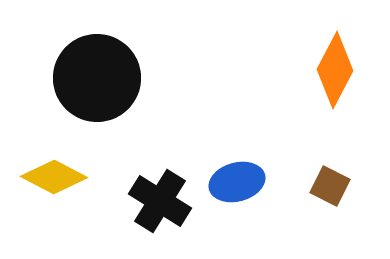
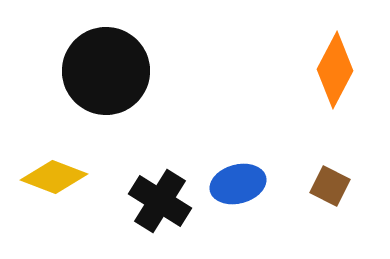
black circle: moved 9 px right, 7 px up
yellow diamond: rotated 6 degrees counterclockwise
blue ellipse: moved 1 px right, 2 px down
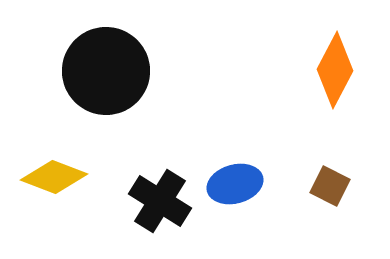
blue ellipse: moved 3 px left
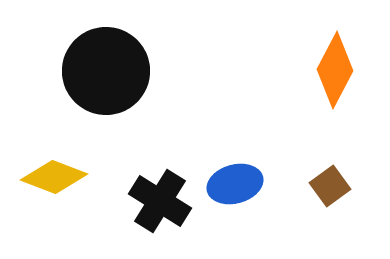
brown square: rotated 27 degrees clockwise
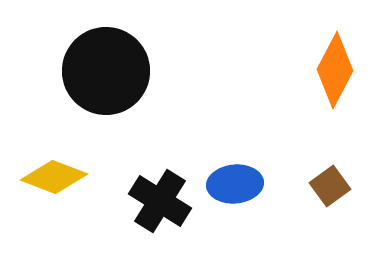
blue ellipse: rotated 10 degrees clockwise
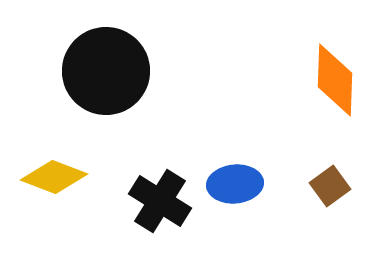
orange diamond: moved 10 px down; rotated 26 degrees counterclockwise
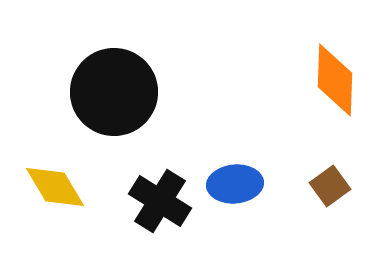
black circle: moved 8 px right, 21 px down
yellow diamond: moved 1 px right, 10 px down; rotated 38 degrees clockwise
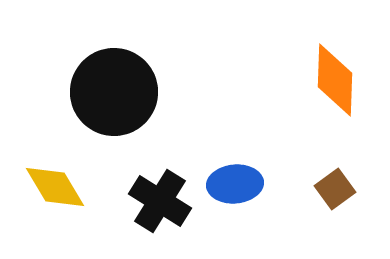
brown square: moved 5 px right, 3 px down
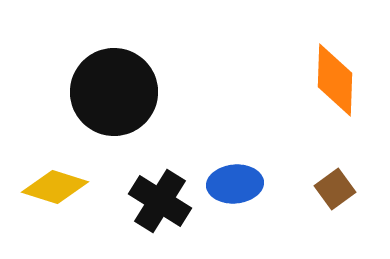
yellow diamond: rotated 42 degrees counterclockwise
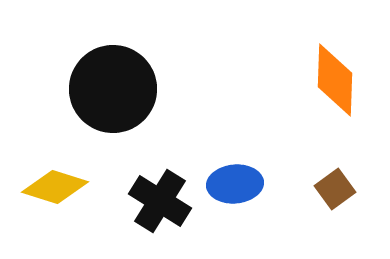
black circle: moved 1 px left, 3 px up
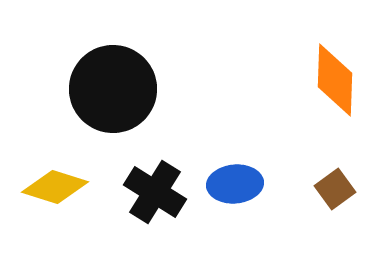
black cross: moved 5 px left, 9 px up
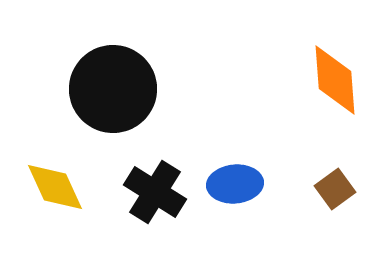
orange diamond: rotated 6 degrees counterclockwise
yellow diamond: rotated 48 degrees clockwise
